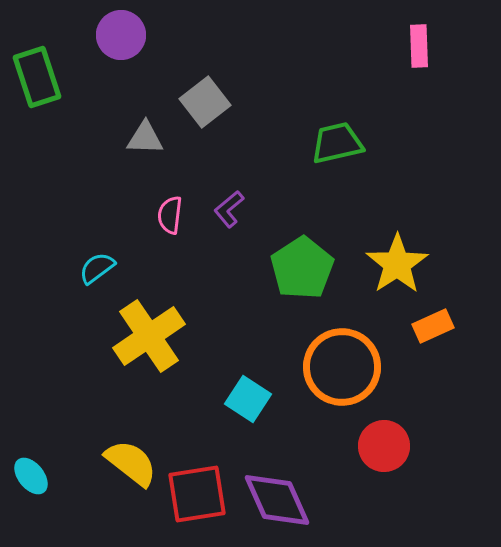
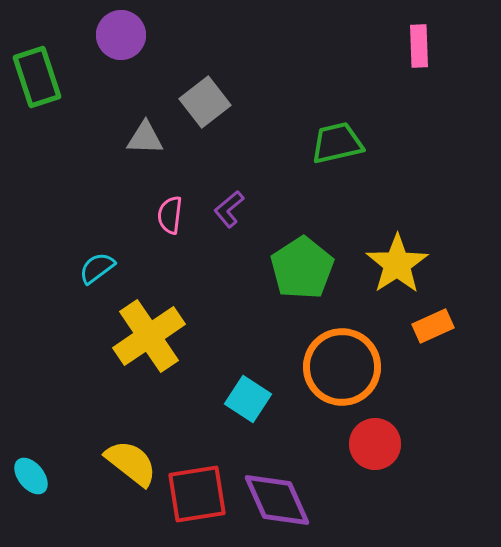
red circle: moved 9 px left, 2 px up
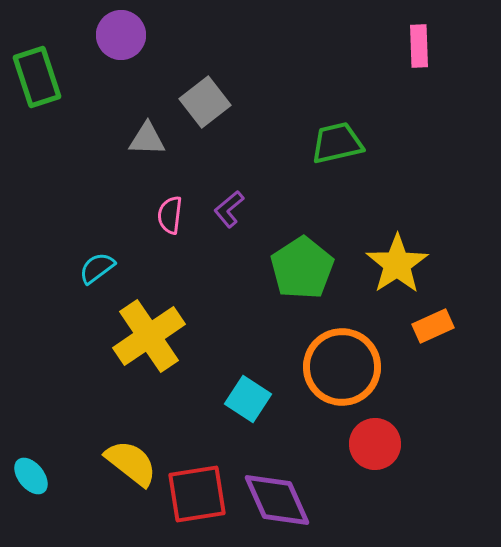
gray triangle: moved 2 px right, 1 px down
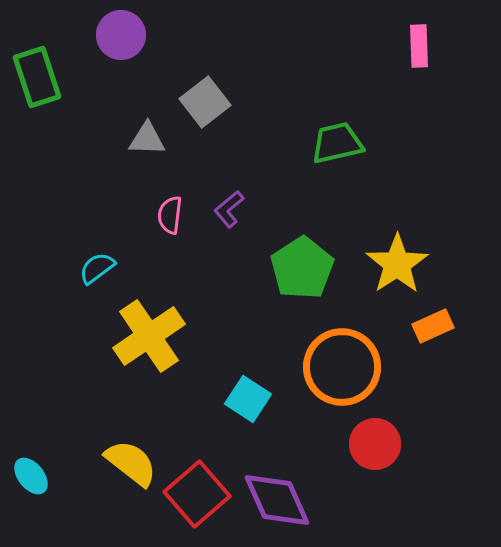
red square: rotated 32 degrees counterclockwise
